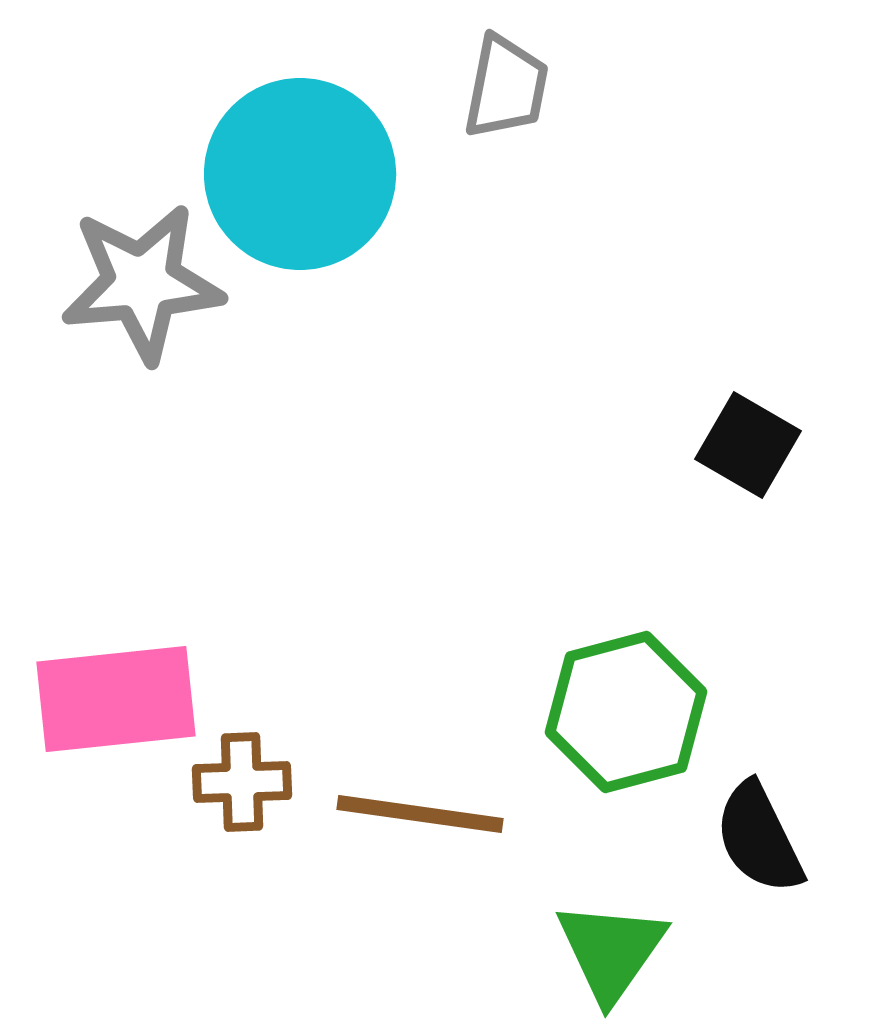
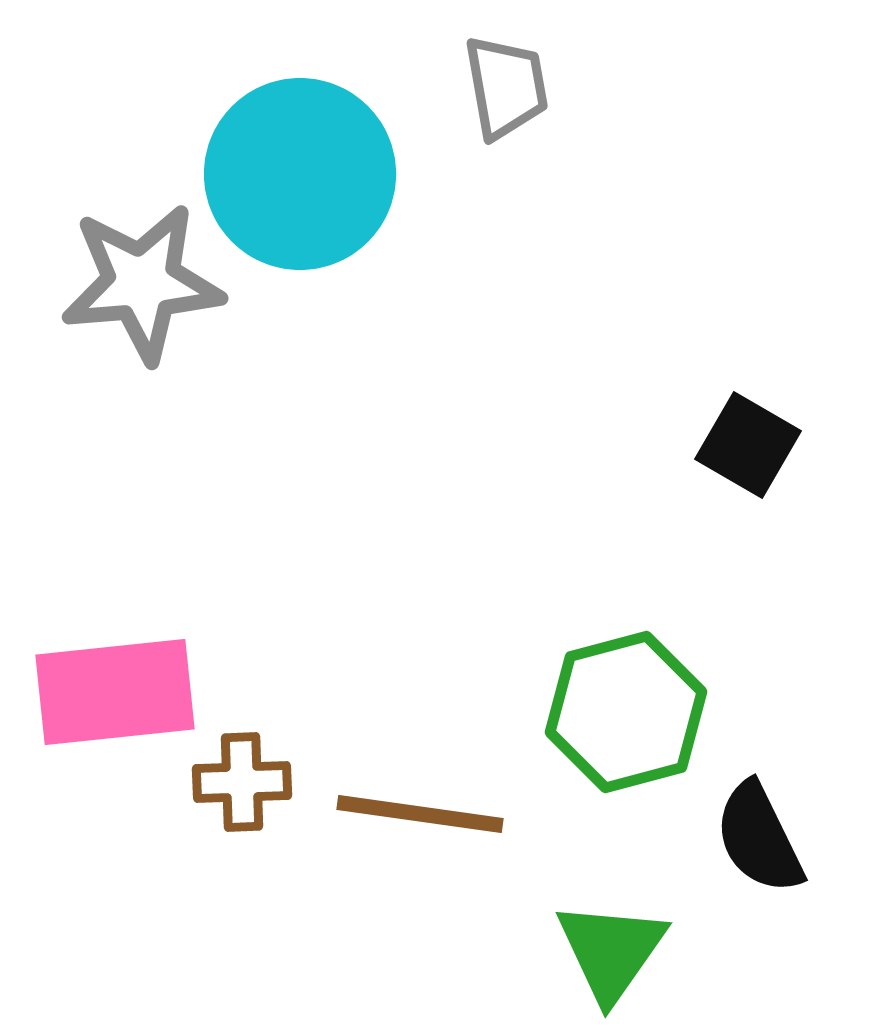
gray trapezoid: rotated 21 degrees counterclockwise
pink rectangle: moved 1 px left, 7 px up
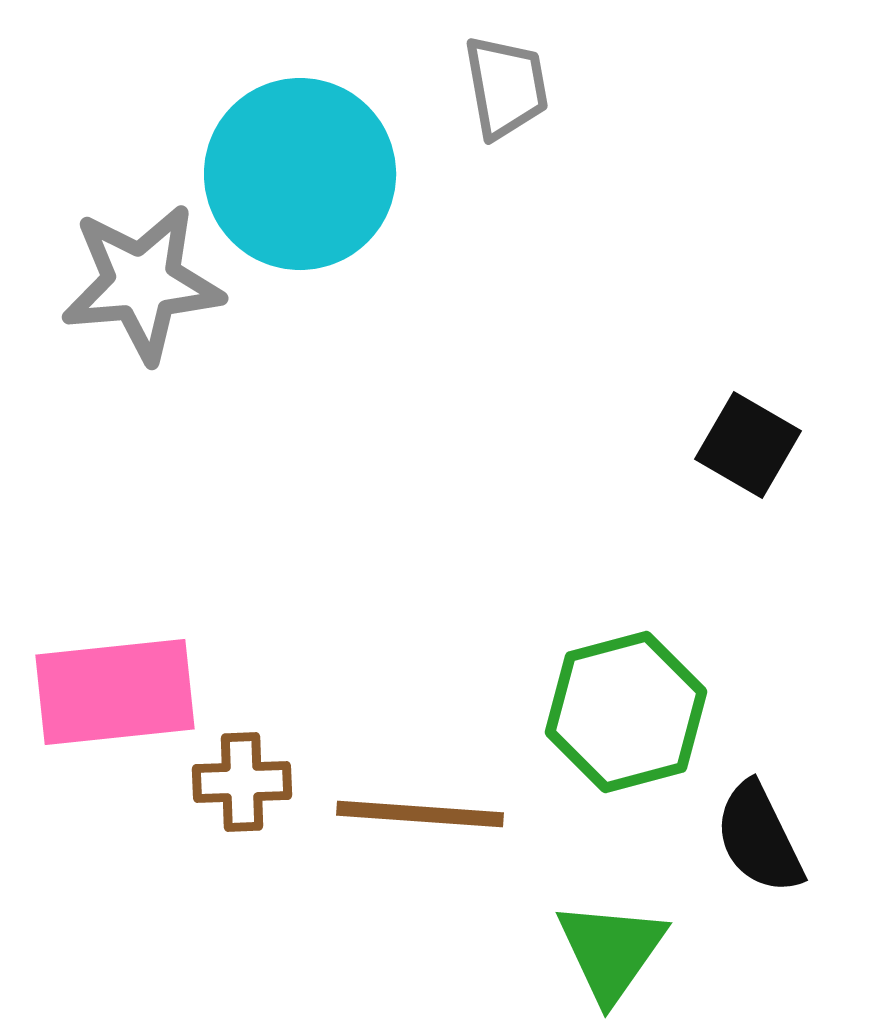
brown line: rotated 4 degrees counterclockwise
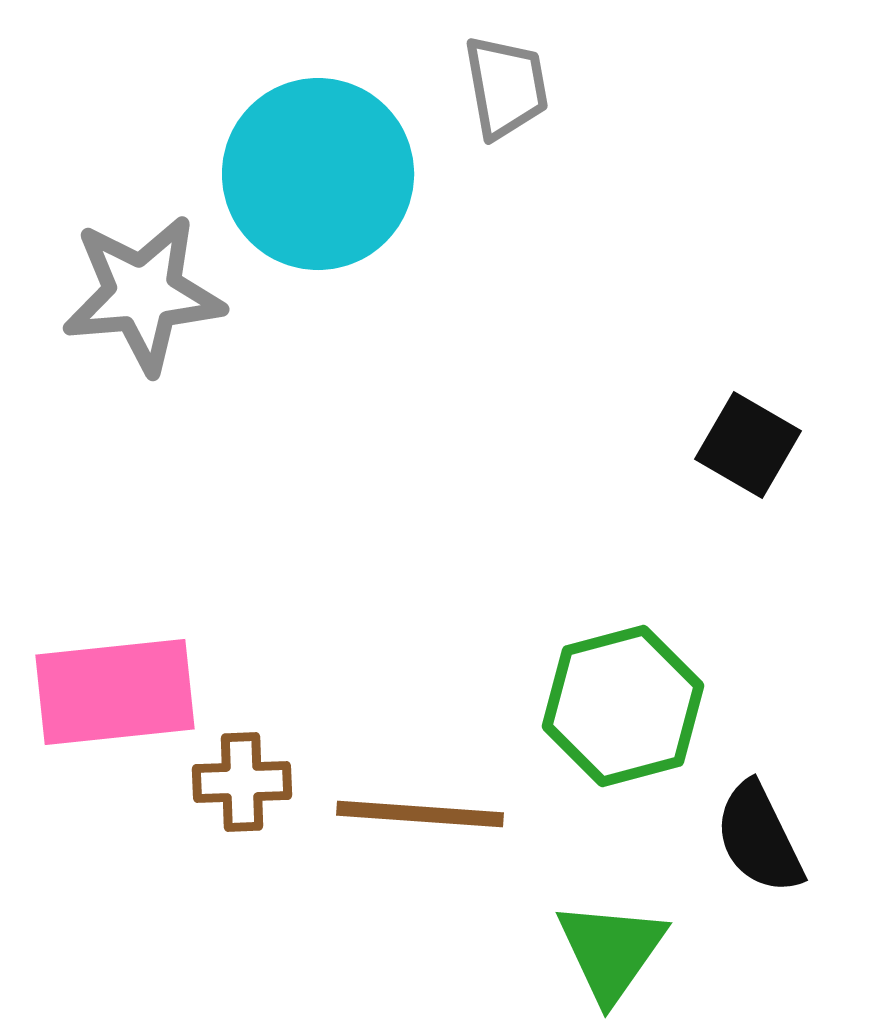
cyan circle: moved 18 px right
gray star: moved 1 px right, 11 px down
green hexagon: moved 3 px left, 6 px up
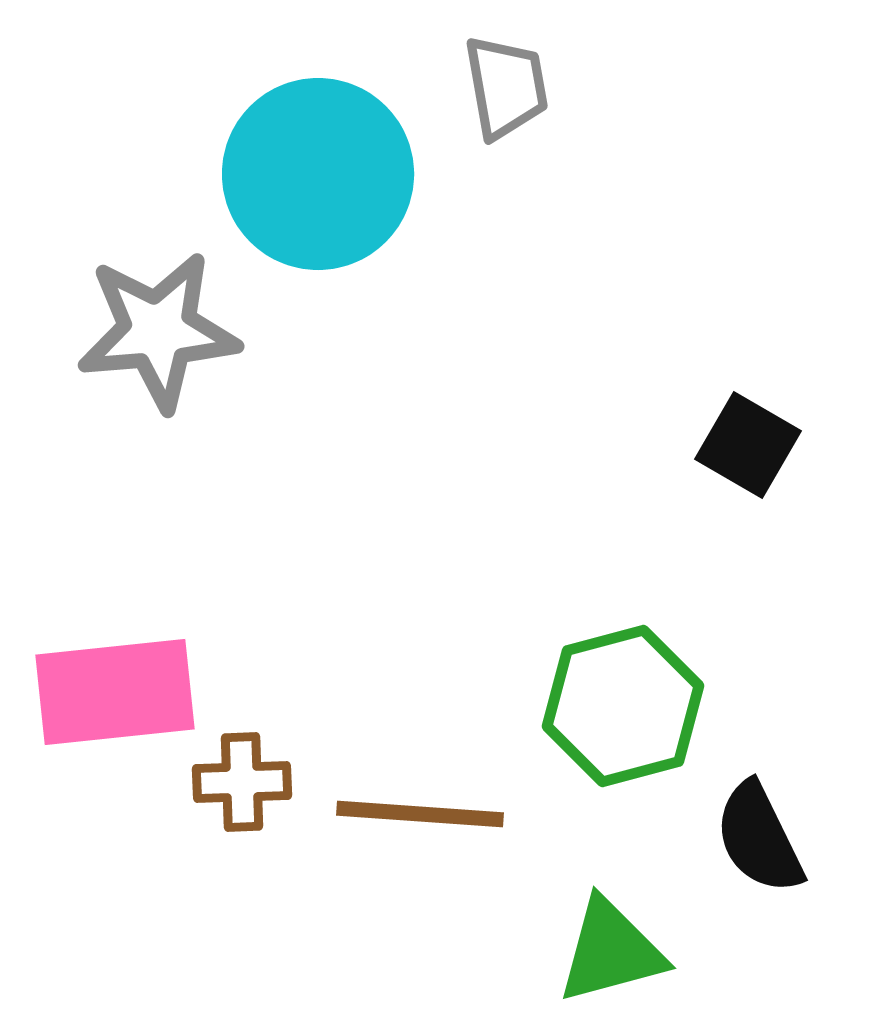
gray star: moved 15 px right, 37 px down
green triangle: rotated 40 degrees clockwise
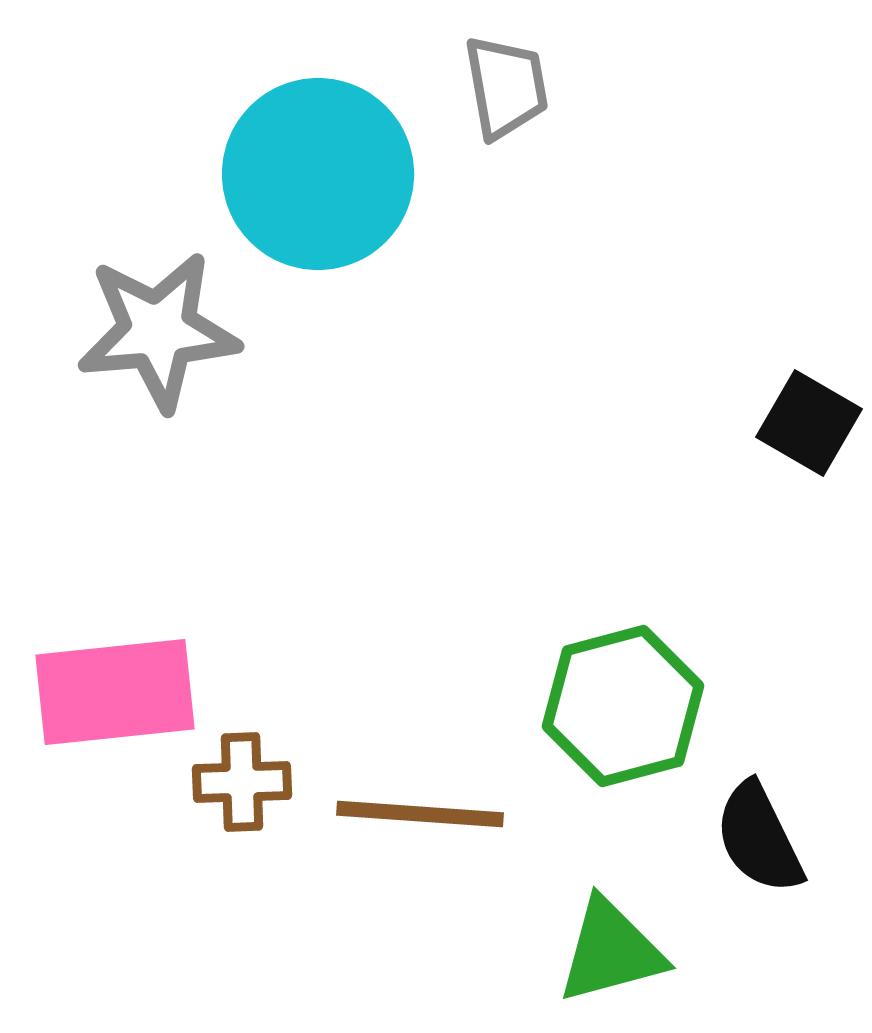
black square: moved 61 px right, 22 px up
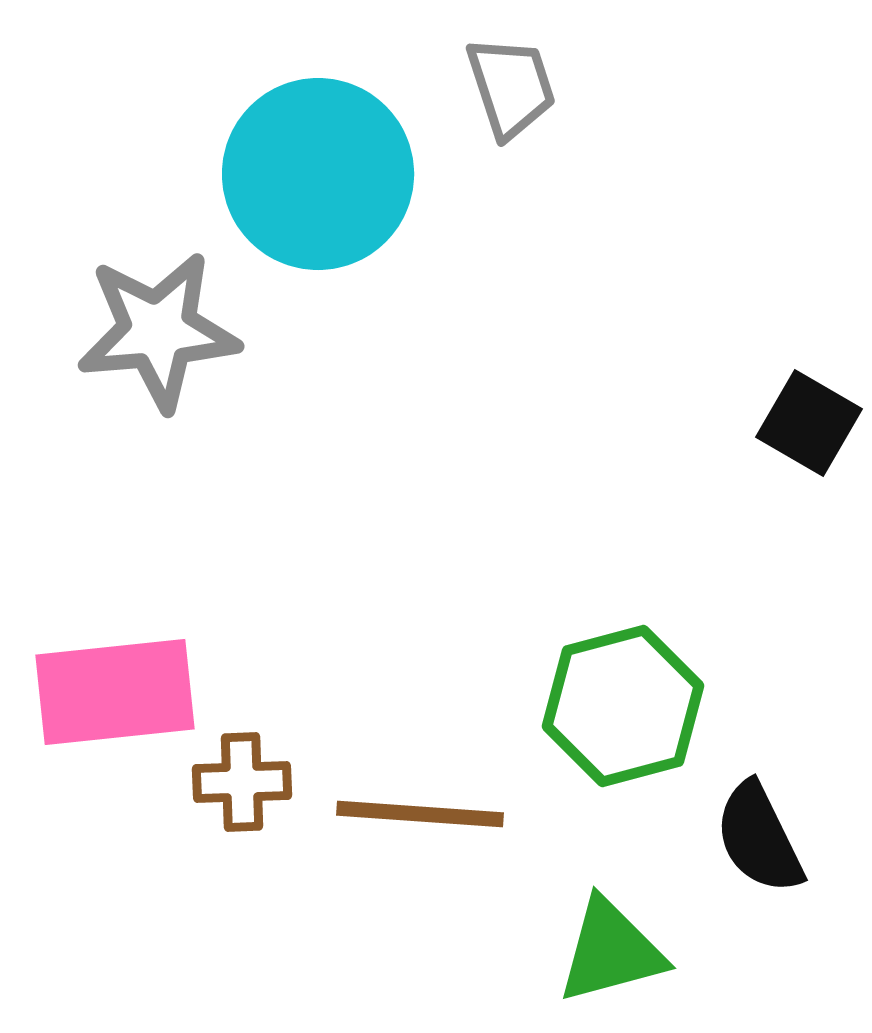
gray trapezoid: moved 5 px right; rotated 8 degrees counterclockwise
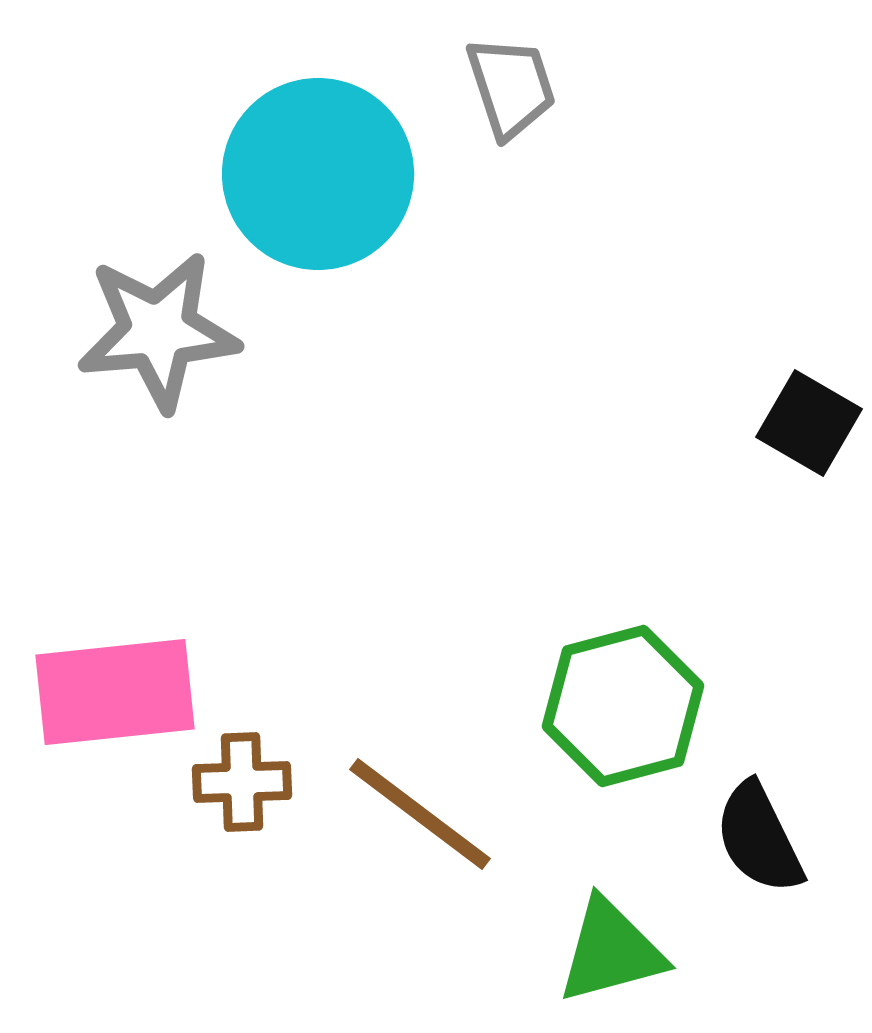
brown line: rotated 33 degrees clockwise
